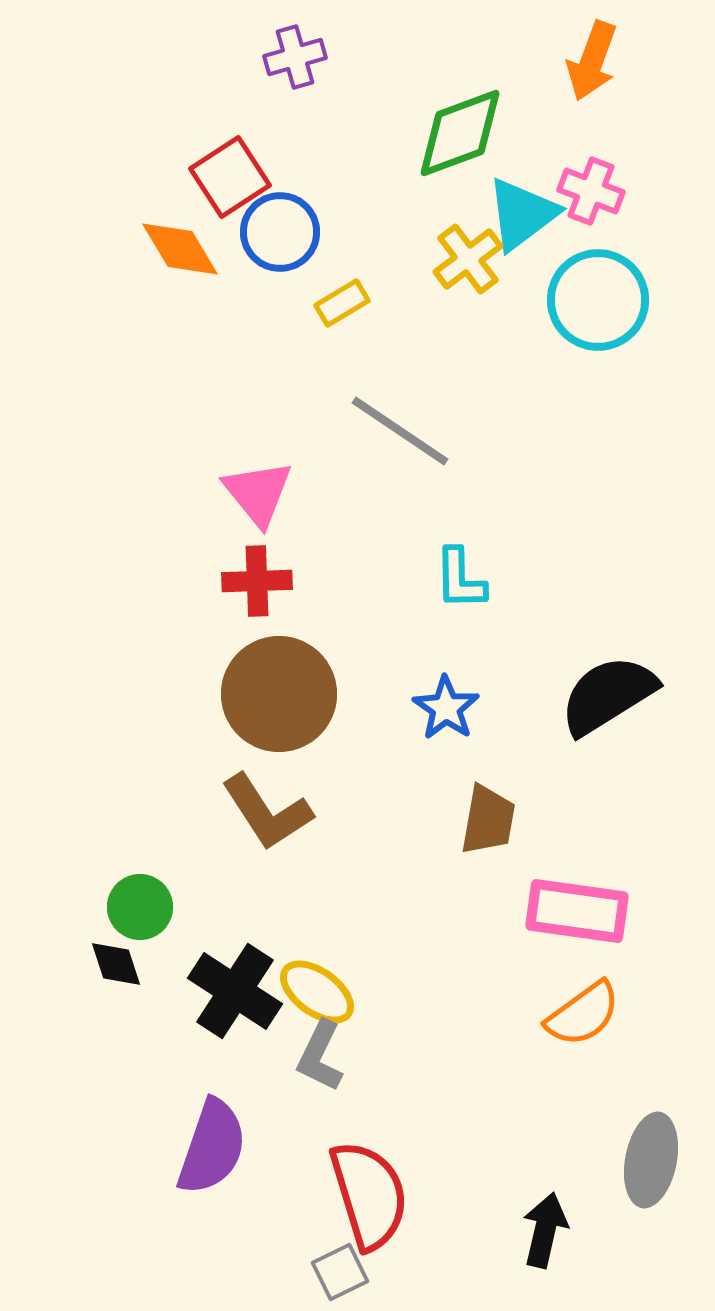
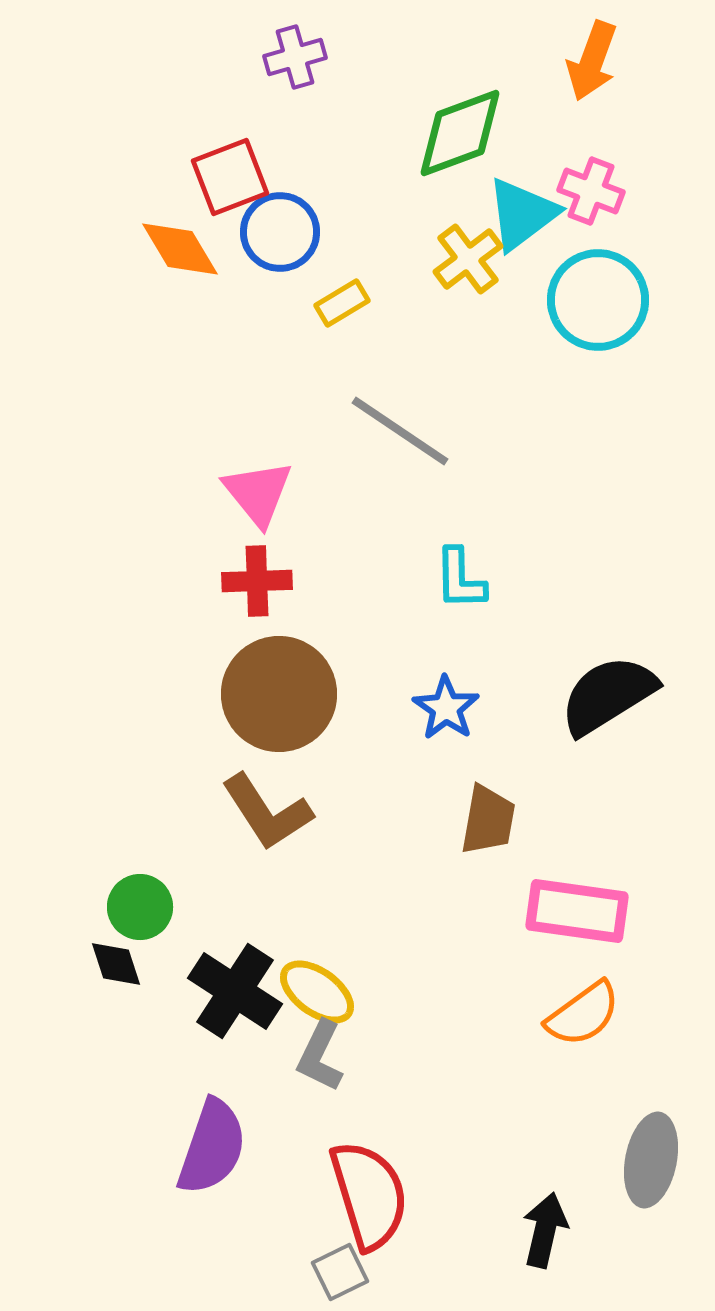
red square: rotated 12 degrees clockwise
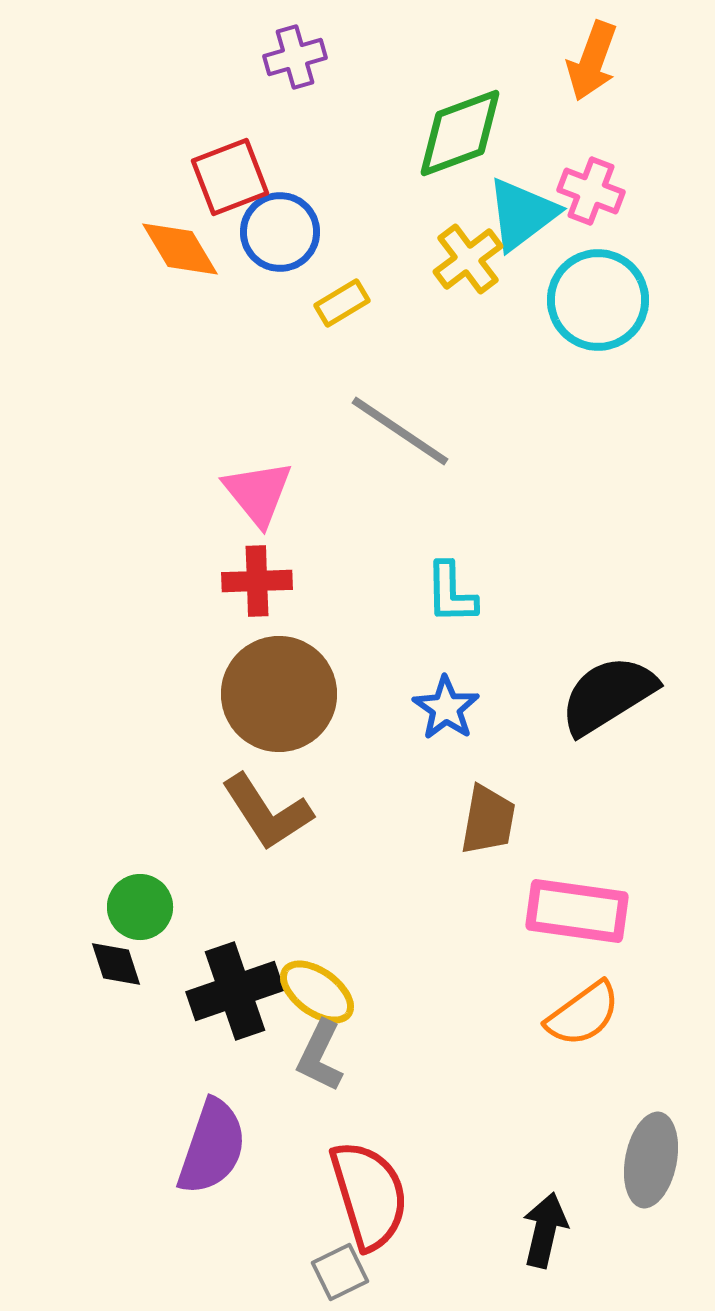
cyan L-shape: moved 9 px left, 14 px down
black cross: rotated 38 degrees clockwise
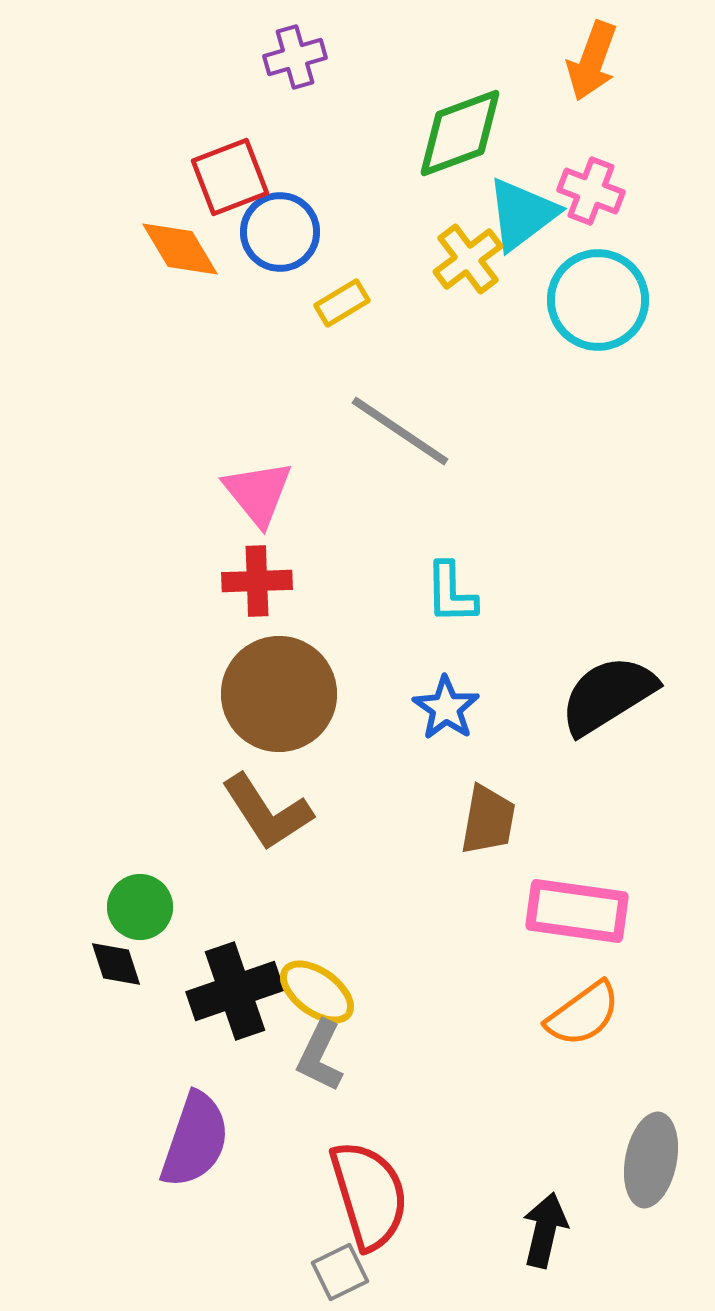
purple semicircle: moved 17 px left, 7 px up
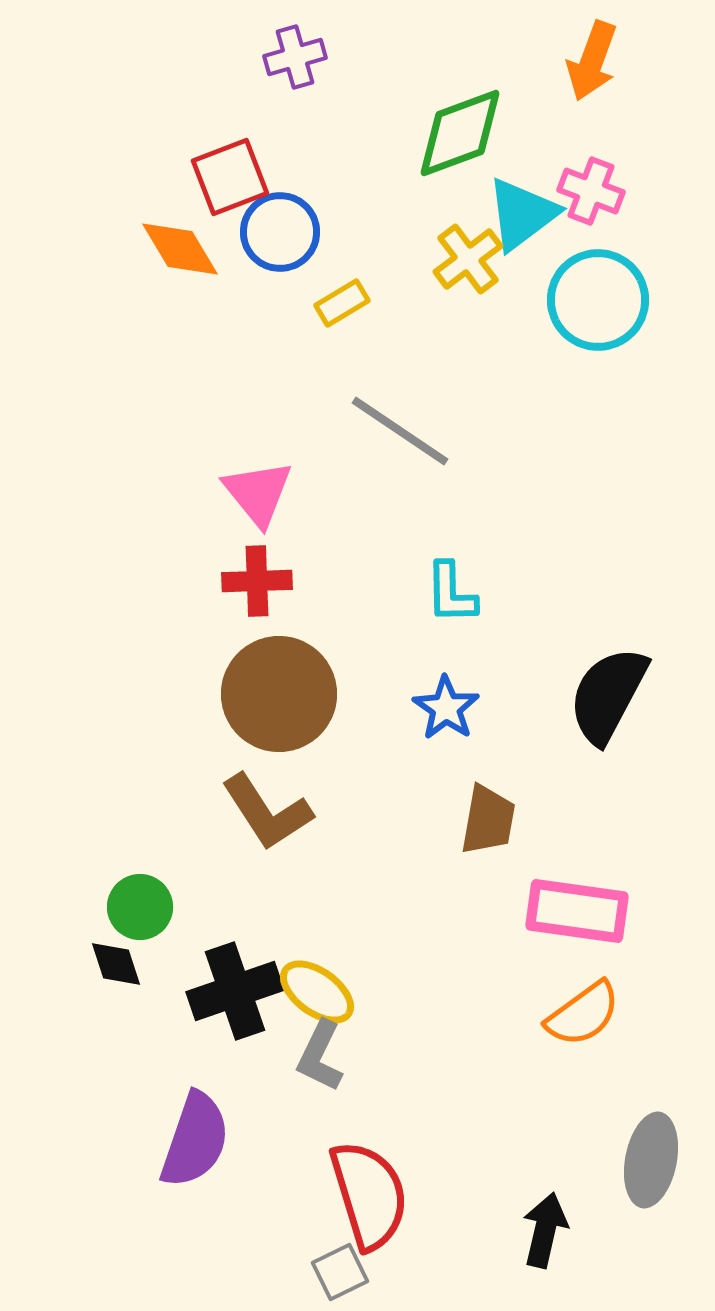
black semicircle: rotated 30 degrees counterclockwise
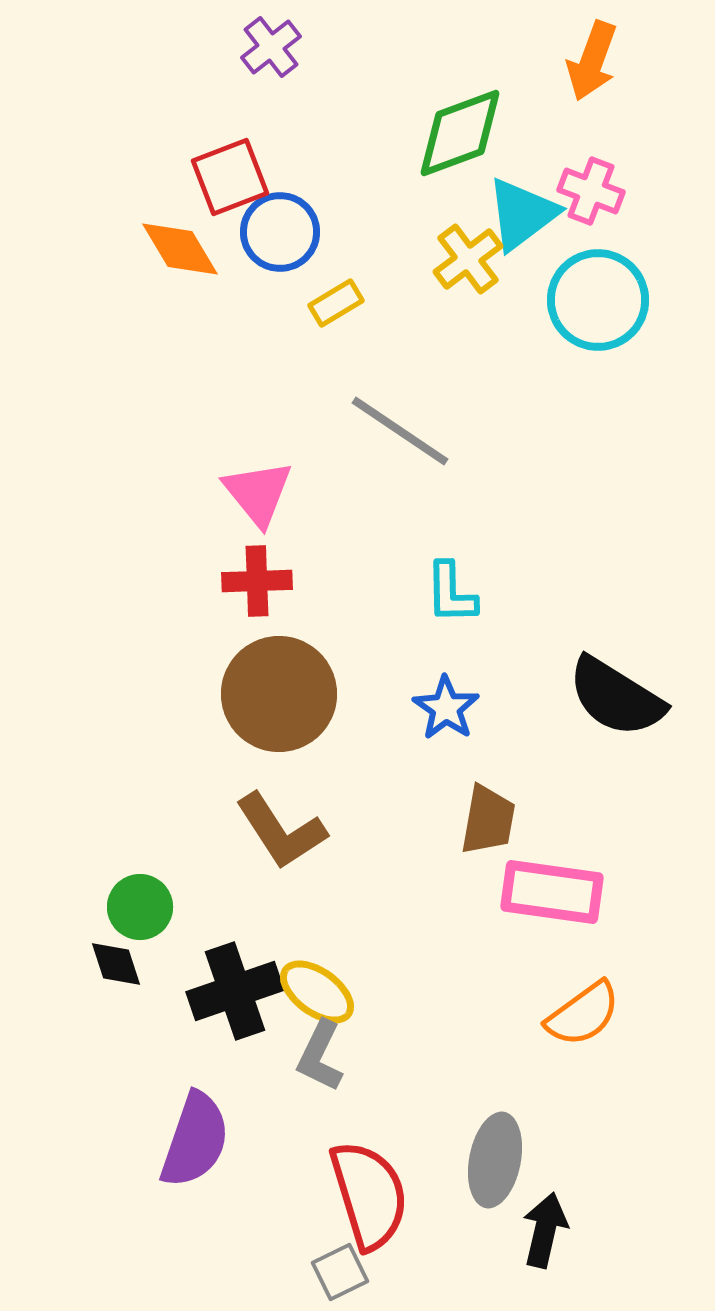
purple cross: moved 24 px left, 10 px up; rotated 22 degrees counterclockwise
yellow rectangle: moved 6 px left
black semicircle: moved 8 px right, 2 px down; rotated 86 degrees counterclockwise
brown L-shape: moved 14 px right, 19 px down
pink rectangle: moved 25 px left, 19 px up
gray ellipse: moved 156 px left
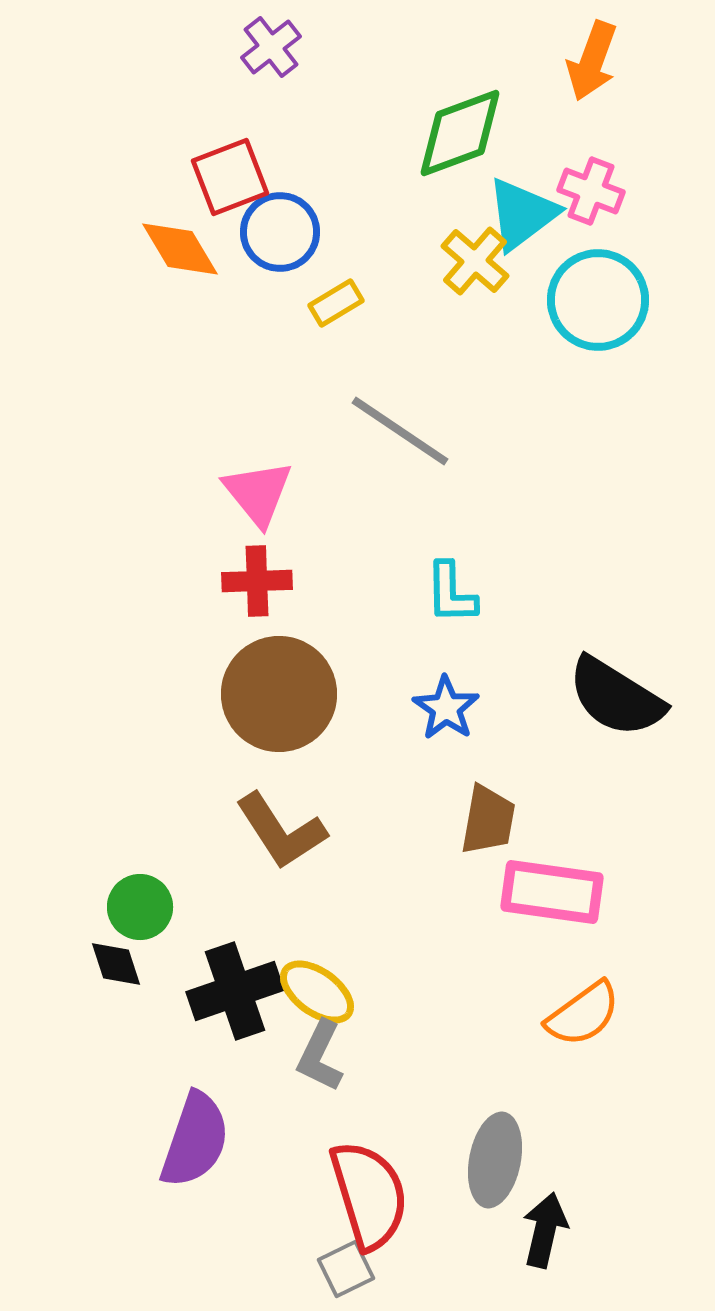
yellow cross: moved 7 px right, 2 px down; rotated 12 degrees counterclockwise
gray square: moved 6 px right, 3 px up
